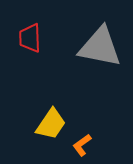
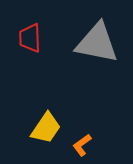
gray triangle: moved 3 px left, 4 px up
yellow trapezoid: moved 5 px left, 4 px down
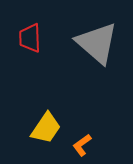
gray triangle: rotated 30 degrees clockwise
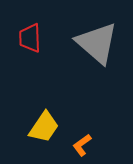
yellow trapezoid: moved 2 px left, 1 px up
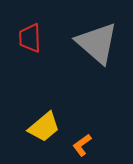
yellow trapezoid: rotated 16 degrees clockwise
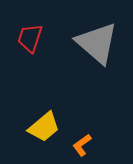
red trapezoid: rotated 20 degrees clockwise
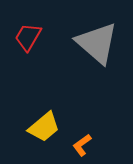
red trapezoid: moved 2 px left, 1 px up; rotated 12 degrees clockwise
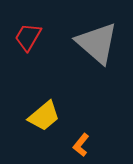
yellow trapezoid: moved 11 px up
orange L-shape: moved 1 px left; rotated 15 degrees counterclockwise
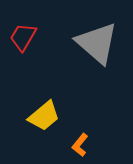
red trapezoid: moved 5 px left
orange L-shape: moved 1 px left
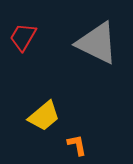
gray triangle: rotated 15 degrees counterclockwise
orange L-shape: moved 3 px left; rotated 130 degrees clockwise
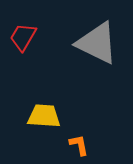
yellow trapezoid: rotated 136 degrees counterclockwise
orange L-shape: moved 2 px right
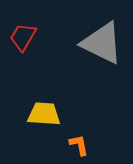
gray triangle: moved 5 px right
yellow trapezoid: moved 2 px up
